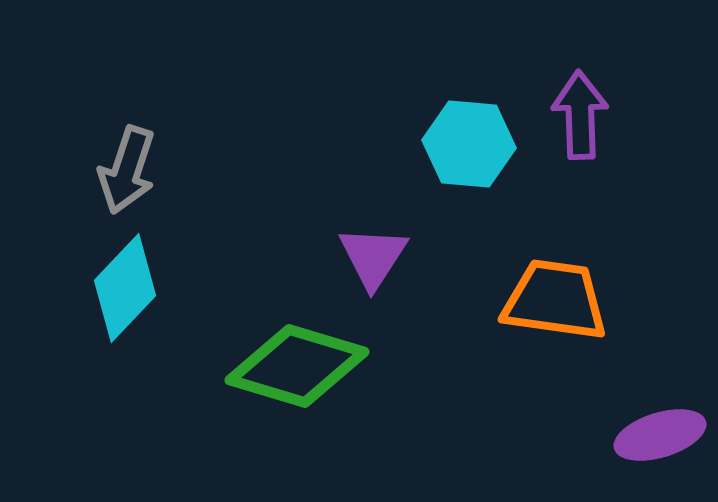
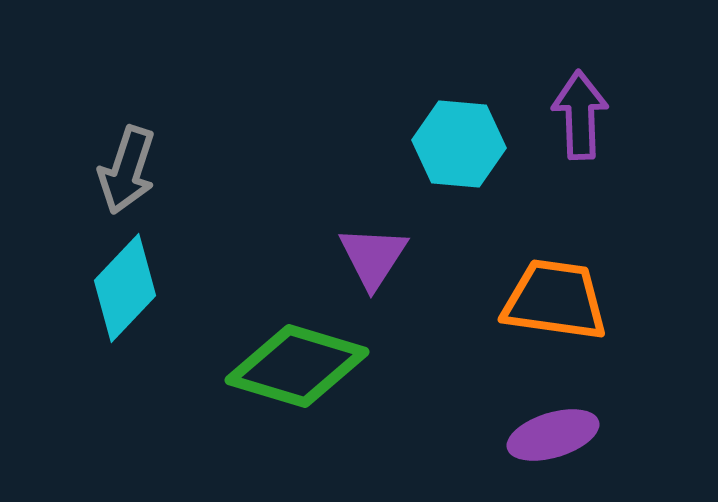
cyan hexagon: moved 10 px left
purple ellipse: moved 107 px left
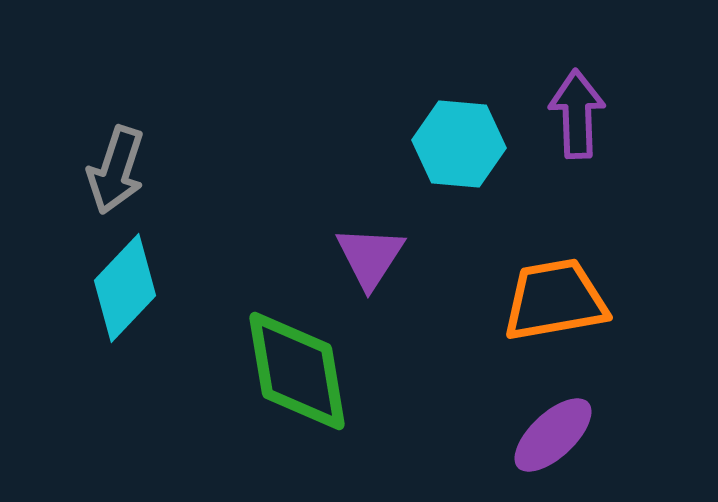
purple arrow: moved 3 px left, 1 px up
gray arrow: moved 11 px left
purple triangle: moved 3 px left
orange trapezoid: rotated 18 degrees counterclockwise
green diamond: moved 5 px down; rotated 64 degrees clockwise
purple ellipse: rotated 26 degrees counterclockwise
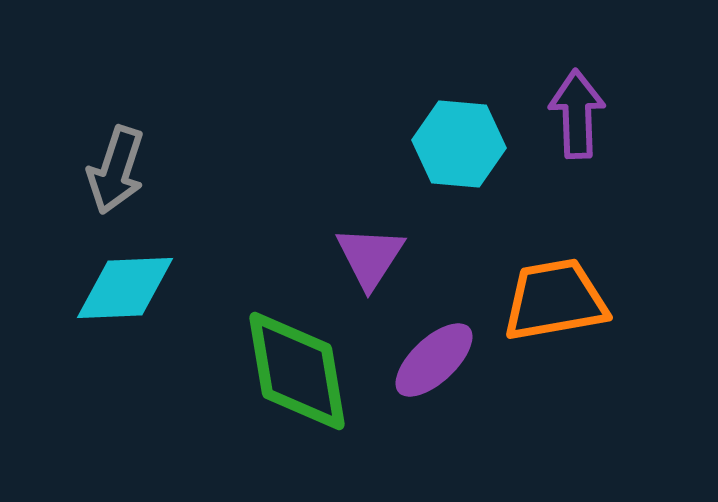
cyan diamond: rotated 44 degrees clockwise
purple ellipse: moved 119 px left, 75 px up
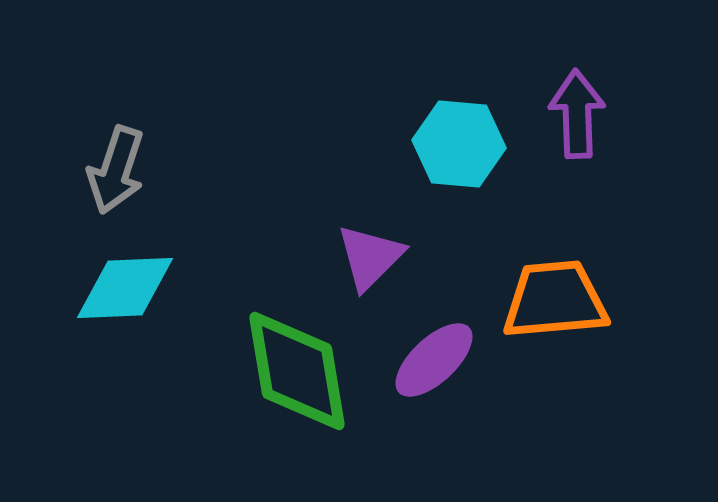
purple triangle: rotated 12 degrees clockwise
orange trapezoid: rotated 5 degrees clockwise
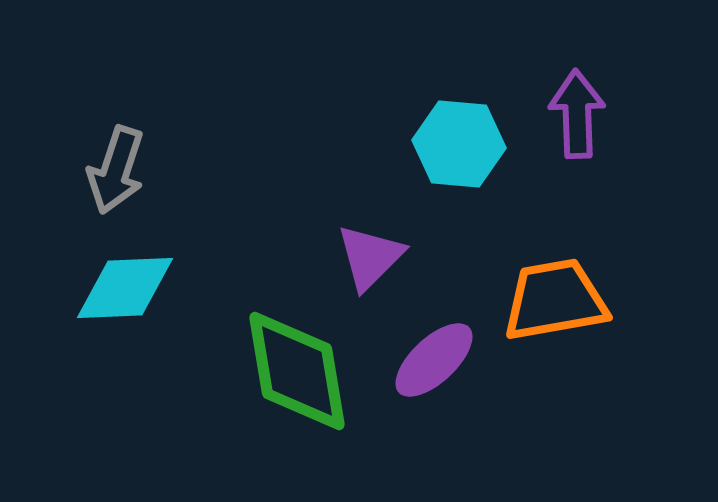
orange trapezoid: rotated 5 degrees counterclockwise
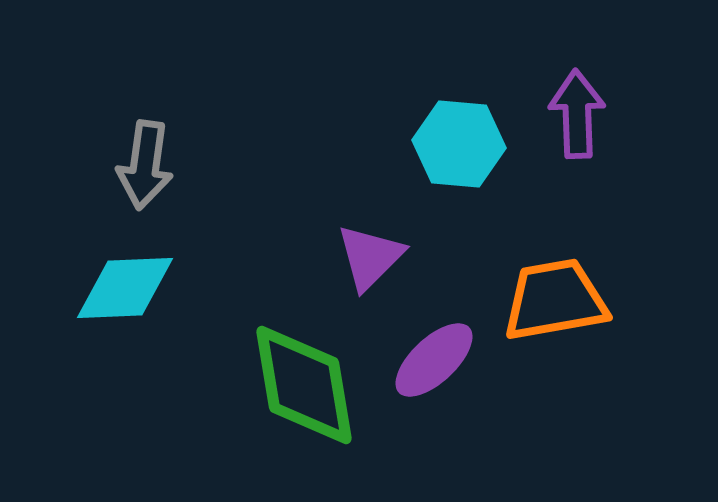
gray arrow: moved 29 px right, 5 px up; rotated 10 degrees counterclockwise
green diamond: moved 7 px right, 14 px down
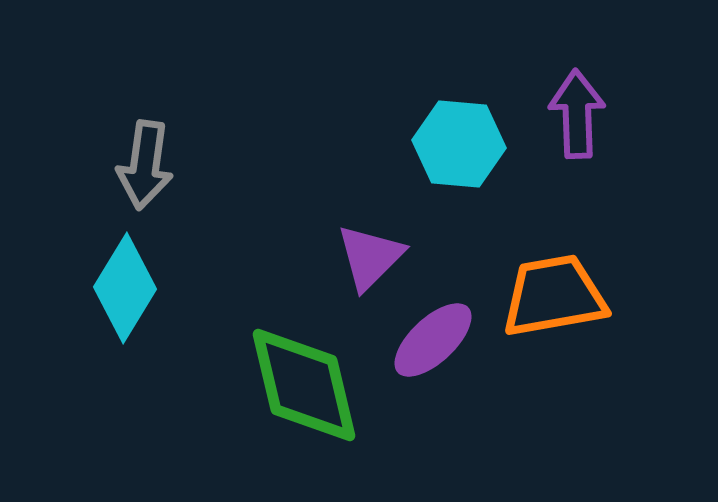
cyan diamond: rotated 56 degrees counterclockwise
orange trapezoid: moved 1 px left, 4 px up
purple ellipse: moved 1 px left, 20 px up
green diamond: rotated 4 degrees counterclockwise
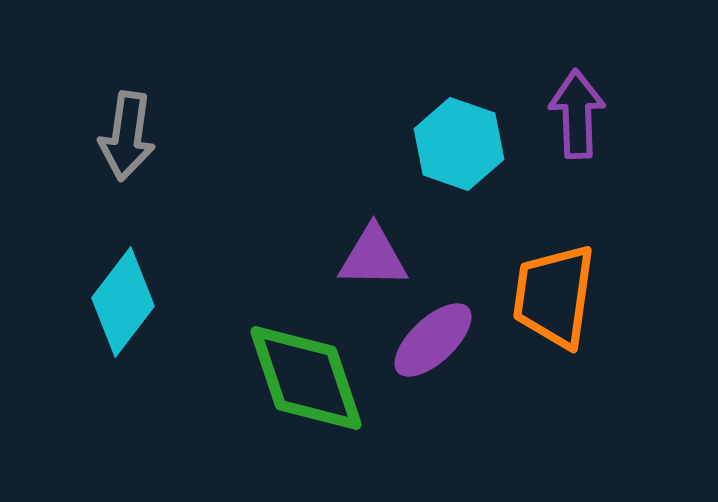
cyan hexagon: rotated 14 degrees clockwise
gray arrow: moved 18 px left, 29 px up
purple triangle: moved 3 px right; rotated 46 degrees clockwise
cyan diamond: moved 2 px left, 14 px down; rotated 6 degrees clockwise
orange trapezoid: rotated 72 degrees counterclockwise
green diamond: moved 2 px right, 7 px up; rotated 5 degrees counterclockwise
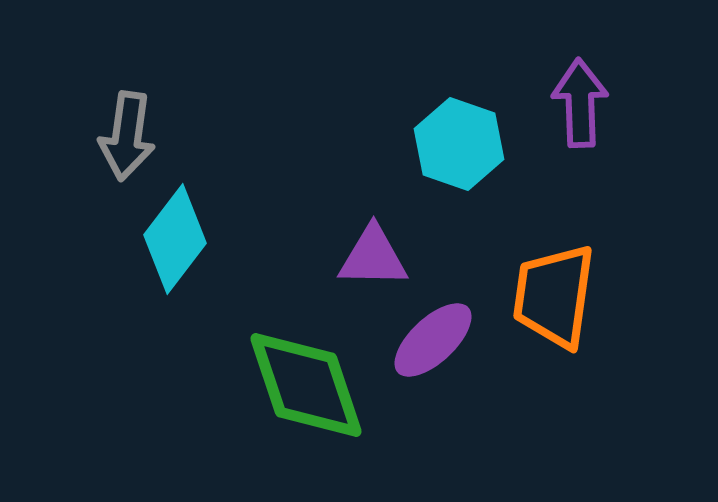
purple arrow: moved 3 px right, 11 px up
cyan diamond: moved 52 px right, 63 px up
green diamond: moved 7 px down
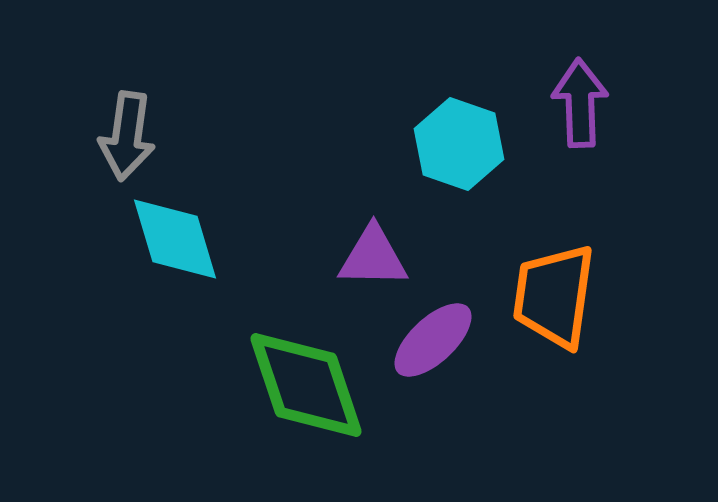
cyan diamond: rotated 54 degrees counterclockwise
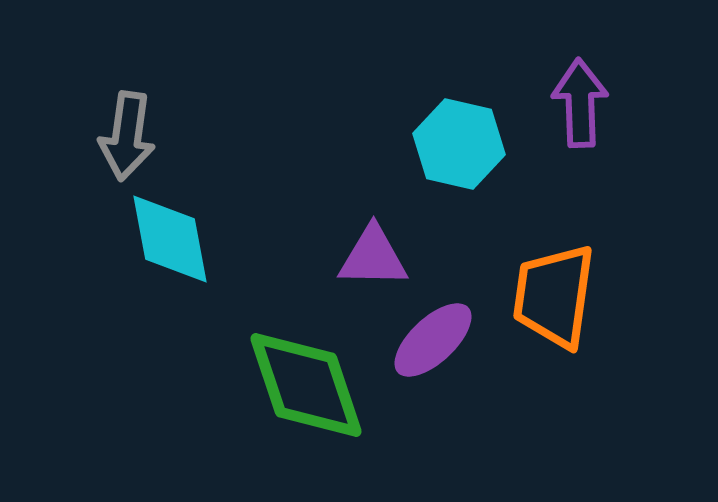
cyan hexagon: rotated 6 degrees counterclockwise
cyan diamond: moved 5 px left; rotated 6 degrees clockwise
